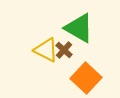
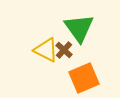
green triangle: rotated 24 degrees clockwise
orange square: moved 2 px left; rotated 24 degrees clockwise
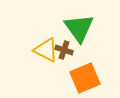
brown cross: rotated 24 degrees counterclockwise
orange square: moved 1 px right
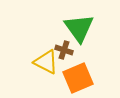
yellow triangle: moved 12 px down
orange square: moved 7 px left
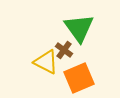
brown cross: rotated 18 degrees clockwise
orange square: moved 1 px right
